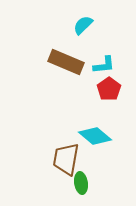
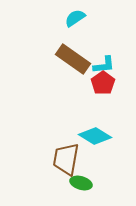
cyan semicircle: moved 8 px left, 7 px up; rotated 10 degrees clockwise
brown rectangle: moved 7 px right, 3 px up; rotated 12 degrees clockwise
red pentagon: moved 6 px left, 6 px up
cyan diamond: rotated 8 degrees counterclockwise
green ellipse: rotated 65 degrees counterclockwise
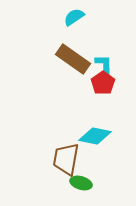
cyan semicircle: moved 1 px left, 1 px up
cyan L-shape: rotated 85 degrees counterclockwise
cyan diamond: rotated 20 degrees counterclockwise
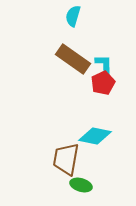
cyan semicircle: moved 1 px left, 1 px up; rotated 40 degrees counterclockwise
red pentagon: rotated 10 degrees clockwise
green ellipse: moved 2 px down
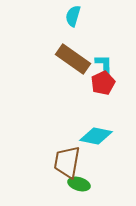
cyan diamond: moved 1 px right
brown trapezoid: moved 1 px right, 3 px down
green ellipse: moved 2 px left, 1 px up
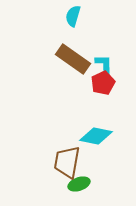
green ellipse: rotated 35 degrees counterclockwise
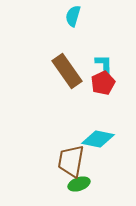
brown rectangle: moved 6 px left, 12 px down; rotated 20 degrees clockwise
cyan diamond: moved 2 px right, 3 px down
brown trapezoid: moved 4 px right, 1 px up
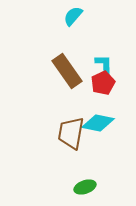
cyan semicircle: rotated 25 degrees clockwise
cyan diamond: moved 16 px up
brown trapezoid: moved 28 px up
green ellipse: moved 6 px right, 3 px down
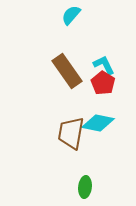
cyan semicircle: moved 2 px left, 1 px up
cyan L-shape: rotated 25 degrees counterclockwise
red pentagon: rotated 15 degrees counterclockwise
green ellipse: rotated 65 degrees counterclockwise
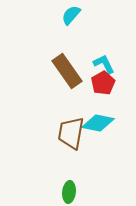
cyan L-shape: moved 1 px up
red pentagon: rotated 10 degrees clockwise
green ellipse: moved 16 px left, 5 px down
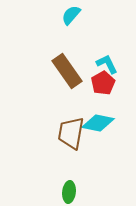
cyan L-shape: moved 3 px right
